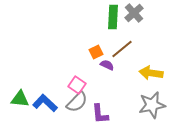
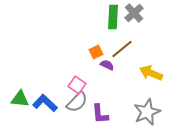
yellow arrow: rotated 15 degrees clockwise
gray star: moved 5 px left, 7 px down; rotated 12 degrees counterclockwise
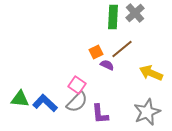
gray cross: moved 1 px right
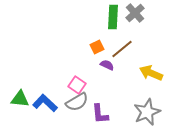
orange square: moved 1 px right, 5 px up
gray semicircle: rotated 15 degrees clockwise
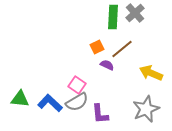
blue L-shape: moved 5 px right
gray star: moved 1 px left, 3 px up
